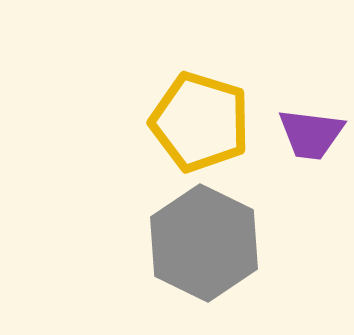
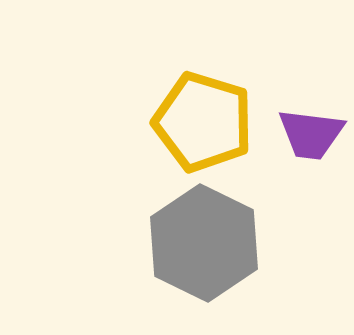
yellow pentagon: moved 3 px right
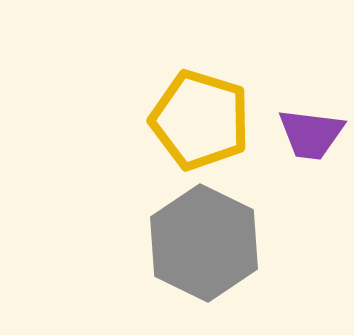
yellow pentagon: moved 3 px left, 2 px up
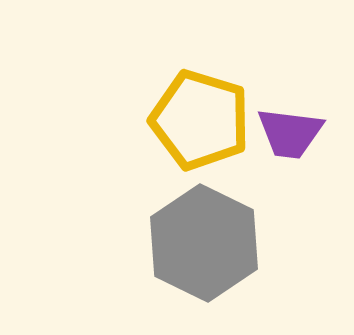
purple trapezoid: moved 21 px left, 1 px up
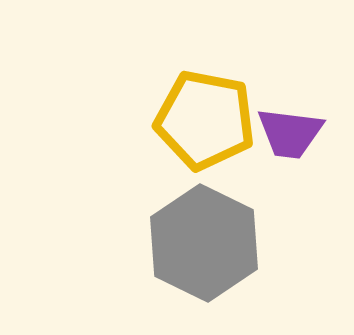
yellow pentagon: moved 5 px right; rotated 6 degrees counterclockwise
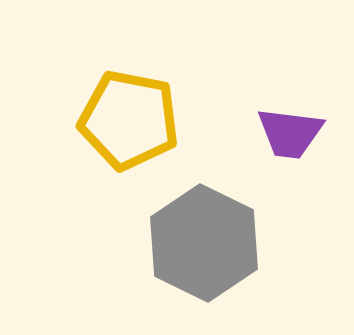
yellow pentagon: moved 76 px left
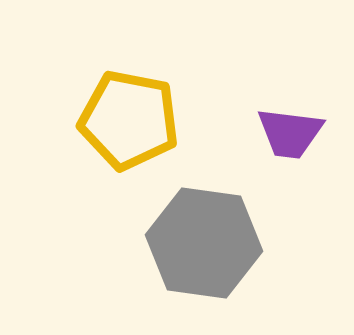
gray hexagon: rotated 18 degrees counterclockwise
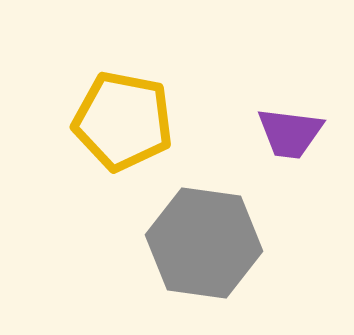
yellow pentagon: moved 6 px left, 1 px down
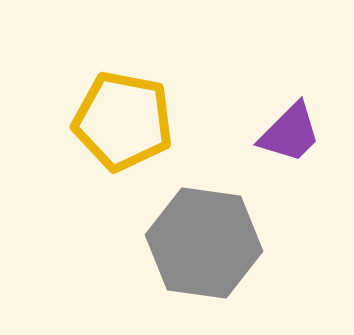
purple trapezoid: rotated 52 degrees counterclockwise
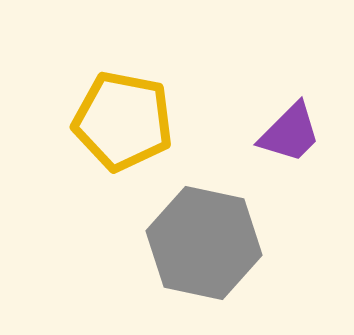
gray hexagon: rotated 4 degrees clockwise
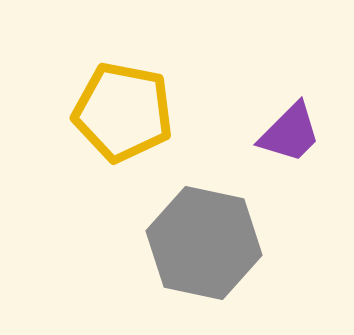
yellow pentagon: moved 9 px up
